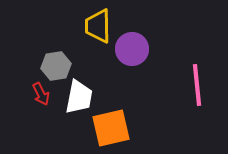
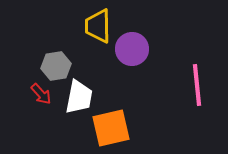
red arrow: rotated 15 degrees counterclockwise
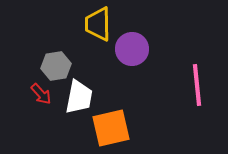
yellow trapezoid: moved 2 px up
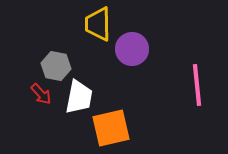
gray hexagon: rotated 20 degrees clockwise
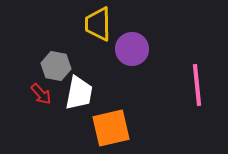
white trapezoid: moved 4 px up
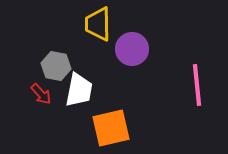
white trapezoid: moved 3 px up
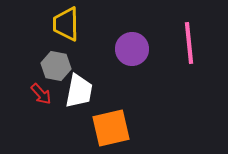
yellow trapezoid: moved 32 px left
pink line: moved 8 px left, 42 px up
white trapezoid: moved 1 px down
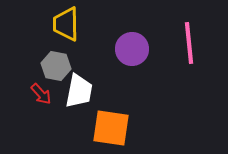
orange square: rotated 21 degrees clockwise
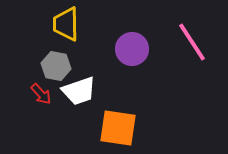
pink line: moved 3 px right, 1 px up; rotated 27 degrees counterclockwise
white trapezoid: rotated 60 degrees clockwise
orange square: moved 7 px right
